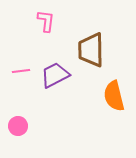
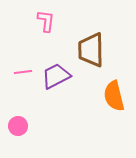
pink line: moved 2 px right, 1 px down
purple trapezoid: moved 1 px right, 1 px down
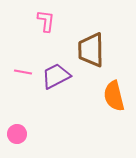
pink line: rotated 18 degrees clockwise
pink circle: moved 1 px left, 8 px down
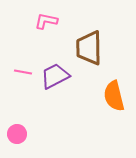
pink L-shape: rotated 85 degrees counterclockwise
brown trapezoid: moved 2 px left, 2 px up
purple trapezoid: moved 1 px left
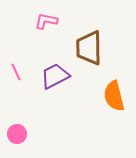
pink line: moved 7 px left; rotated 54 degrees clockwise
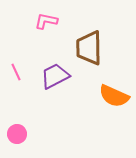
orange semicircle: rotated 52 degrees counterclockwise
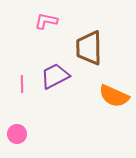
pink line: moved 6 px right, 12 px down; rotated 24 degrees clockwise
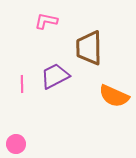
pink circle: moved 1 px left, 10 px down
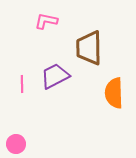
orange semicircle: moved 3 px up; rotated 64 degrees clockwise
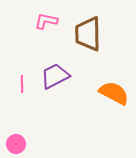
brown trapezoid: moved 1 px left, 14 px up
orange semicircle: rotated 120 degrees clockwise
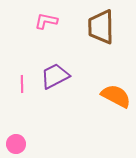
brown trapezoid: moved 13 px right, 7 px up
orange semicircle: moved 2 px right, 3 px down
